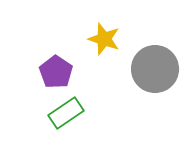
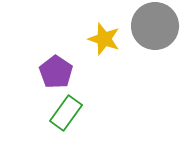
gray circle: moved 43 px up
green rectangle: rotated 20 degrees counterclockwise
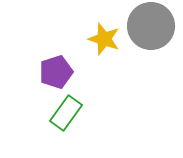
gray circle: moved 4 px left
purple pentagon: rotated 20 degrees clockwise
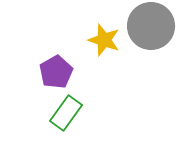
yellow star: moved 1 px down
purple pentagon: rotated 12 degrees counterclockwise
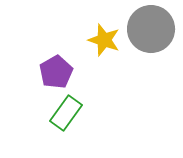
gray circle: moved 3 px down
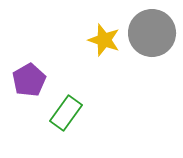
gray circle: moved 1 px right, 4 px down
purple pentagon: moved 27 px left, 8 px down
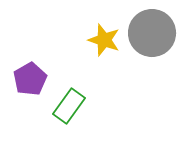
purple pentagon: moved 1 px right, 1 px up
green rectangle: moved 3 px right, 7 px up
